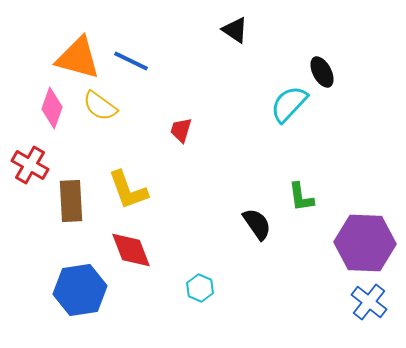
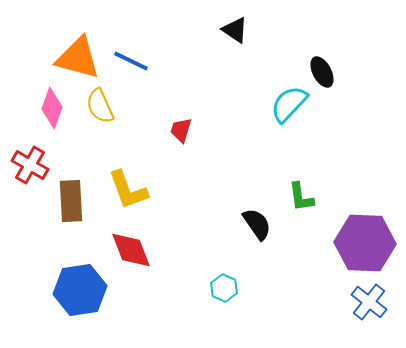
yellow semicircle: rotated 30 degrees clockwise
cyan hexagon: moved 24 px right
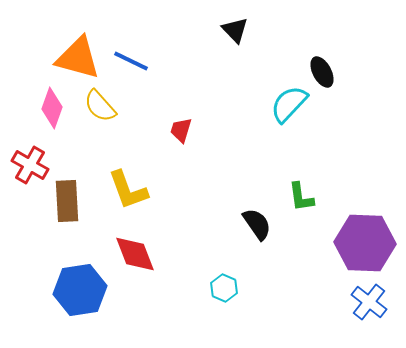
black triangle: rotated 12 degrees clockwise
yellow semicircle: rotated 18 degrees counterclockwise
brown rectangle: moved 4 px left
red diamond: moved 4 px right, 4 px down
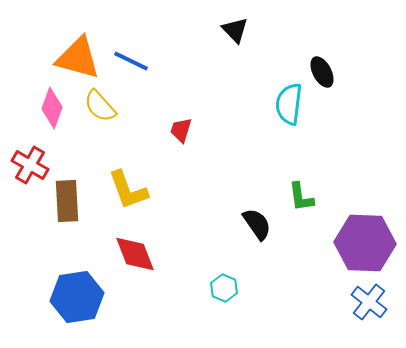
cyan semicircle: rotated 36 degrees counterclockwise
blue hexagon: moved 3 px left, 7 px down
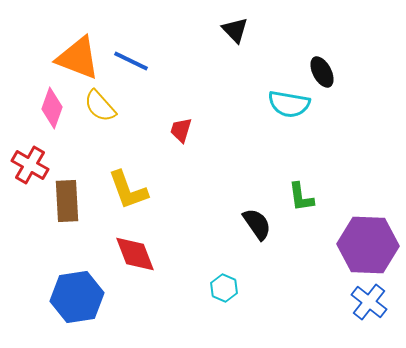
orange triangle: rotated 6 degrees clockwise
cyan semicircle: rotated 87 degrees counterclockwise
purple hexagon: moved 3 px right, 2 px down
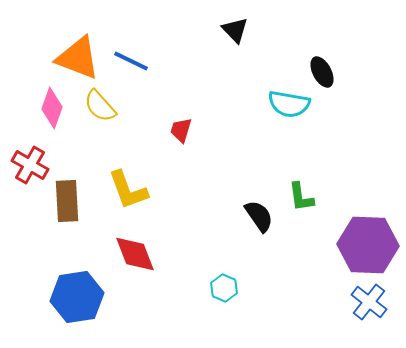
black semicircle: moved 2 px right, 8 px up
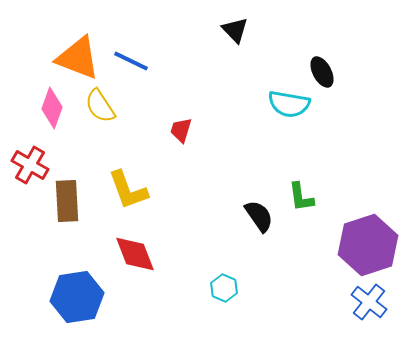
yellow semicircle: rotated 9 degrees clockwise
purple hexagon: rotated 20 degrees counterclockwise
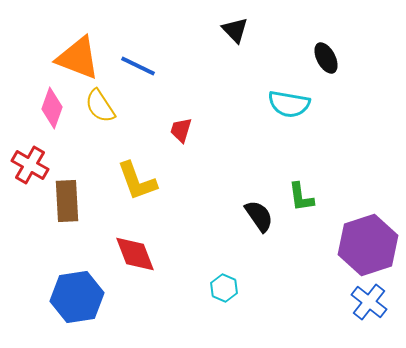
blue line: moved 7 px right, 5 px down
black ellipse: moved 4 px right, 14 px up
yellow L-shape: moved 9 px right, 9 px up
